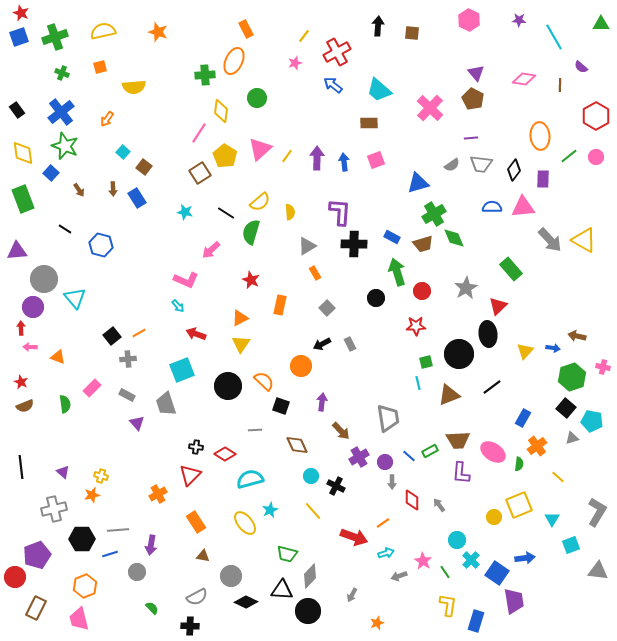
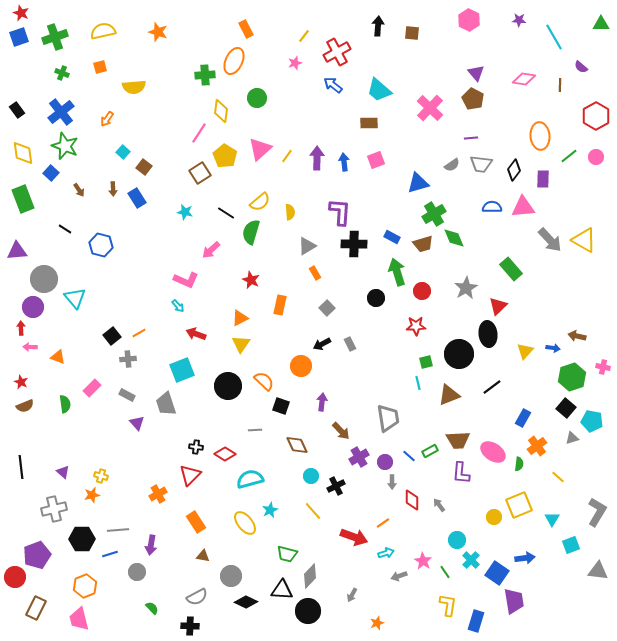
black cross at (336, 486): rotated 36 degrees clockwise
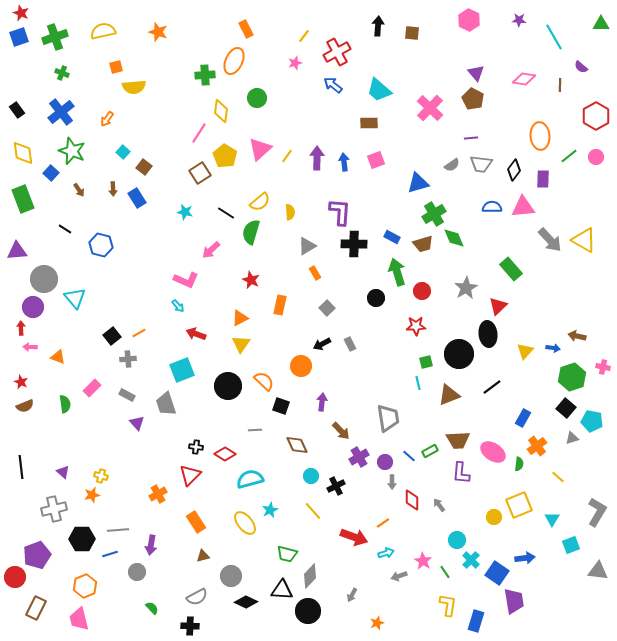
orange square at (100, 67): moved 16 px right
green star at (65, 146): moved 7 px right, 5 px down
brown triangle at (203, 556): rotated 24 degrees counterclockwise
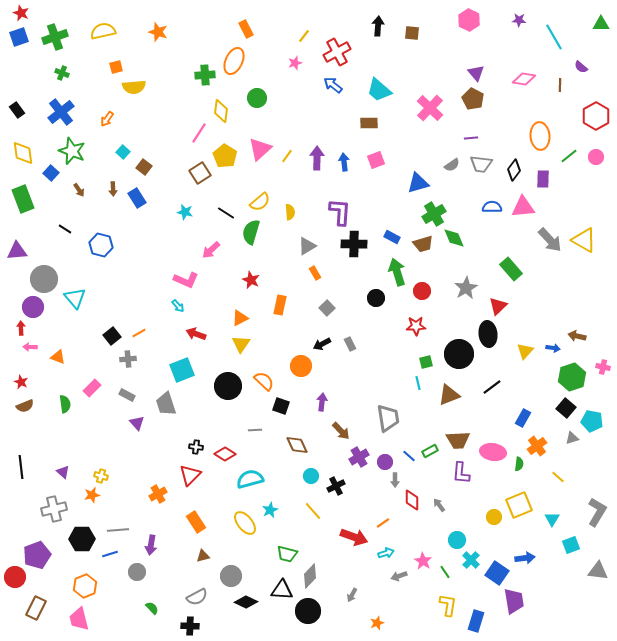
pink ellipse at (493, 452): rotated 25 degrees counterclockwise
gray arrow at (392, 482): moved 3 px right, 2 px up
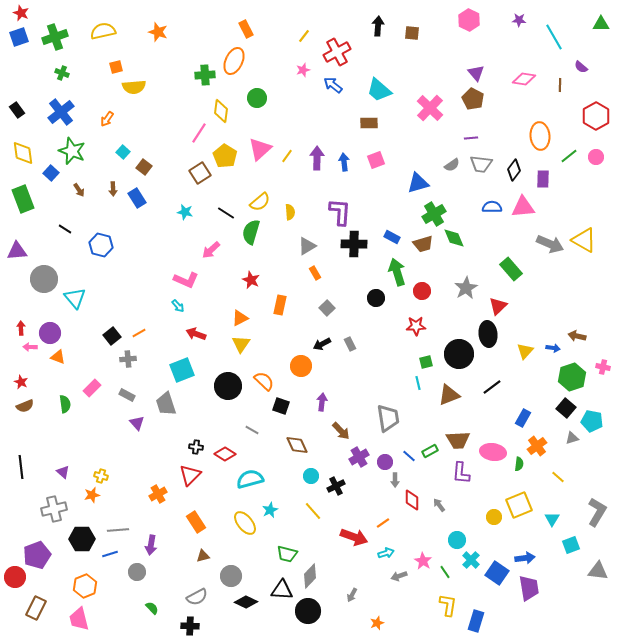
pink star at (295, 63): moved 8 px right, 7 px down
gray arrow at (550, 240): moved 4 px down; rotated 24 degrees counterclockwise
purple circle at (33, 307): moved 17 px right, 26 px down
gray line at (255, 430): moved 3 px left; rotated 32 degrees clockwise
purple trapezoid at (514, 601): moved 15 px right, 13 px up
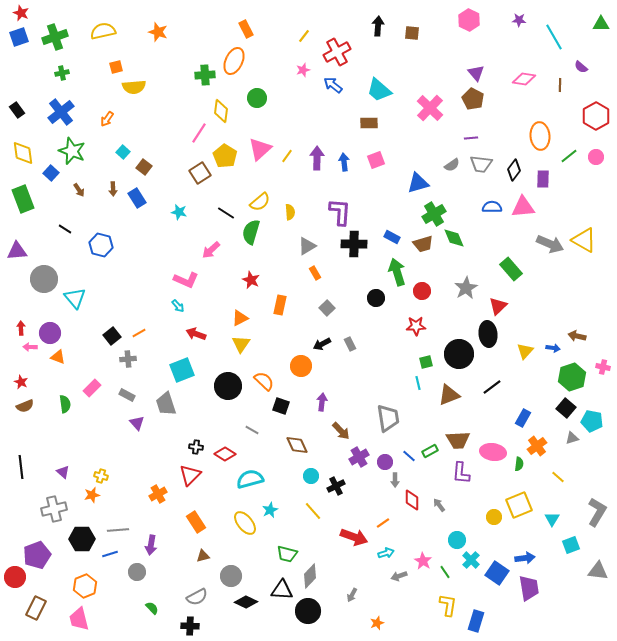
green cross at (62, 73): rotated 32 degrees counterclockwise
cyan star at (185, 212): moved 6 px left
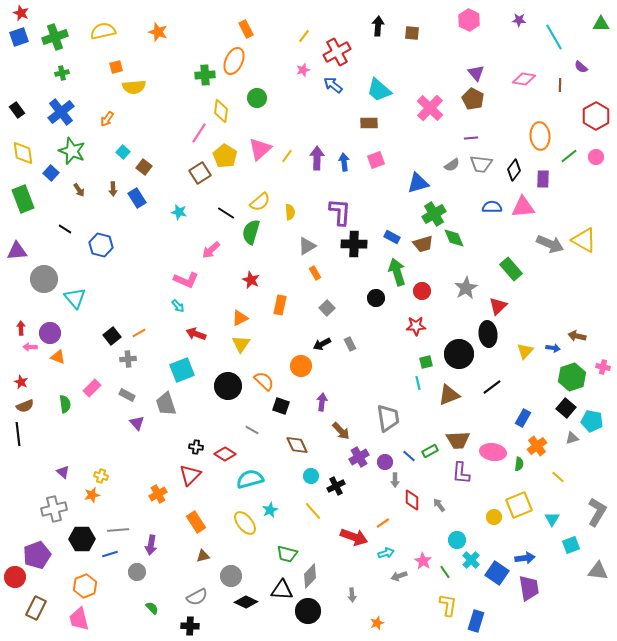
black line at (21, 467): moved 3 px left, 33 px up
gray arrow at (352, 595): rotated 32 degrees counterclockwise
